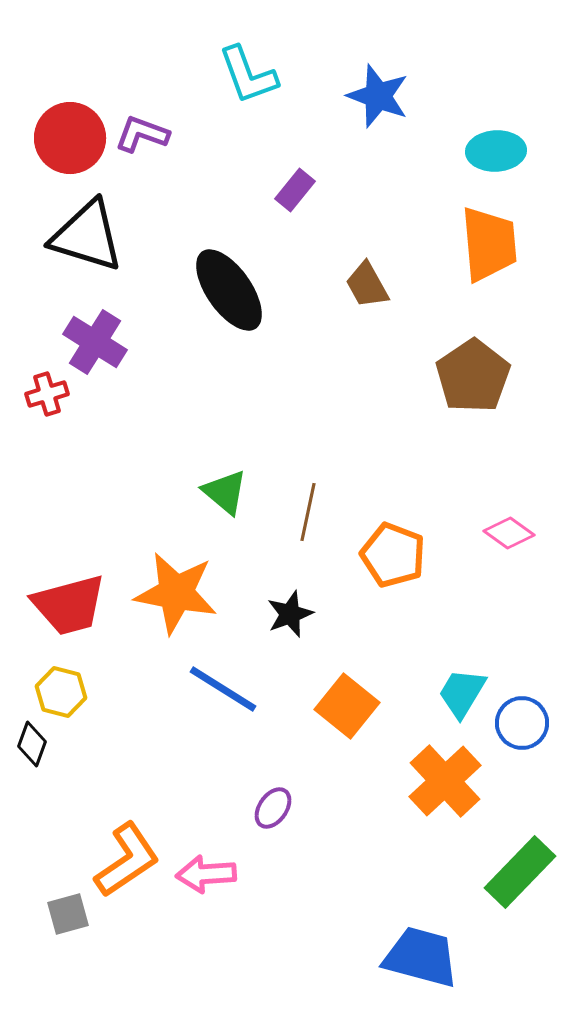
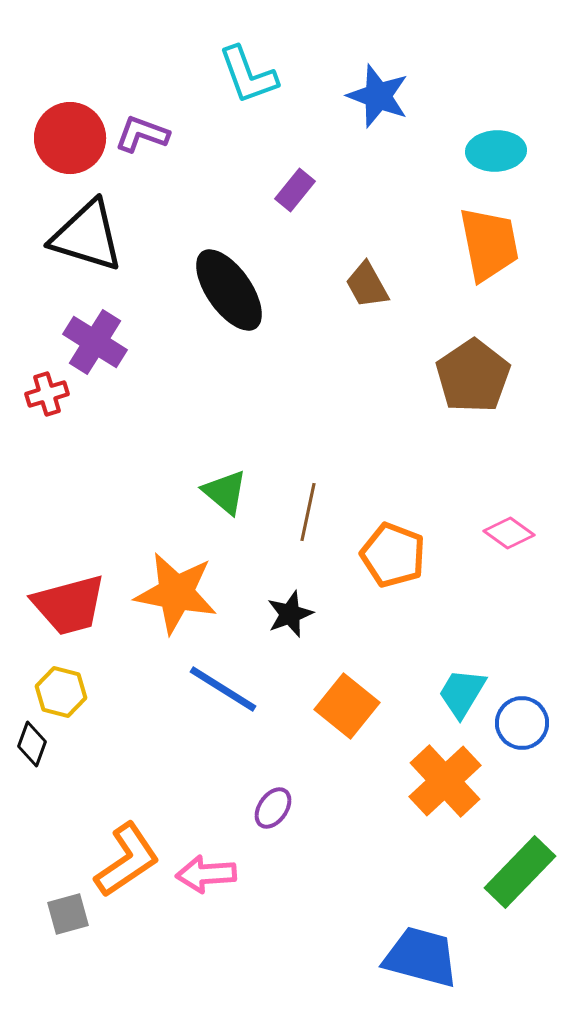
orange trapezoid: rotated 6 degrees counterclockwise
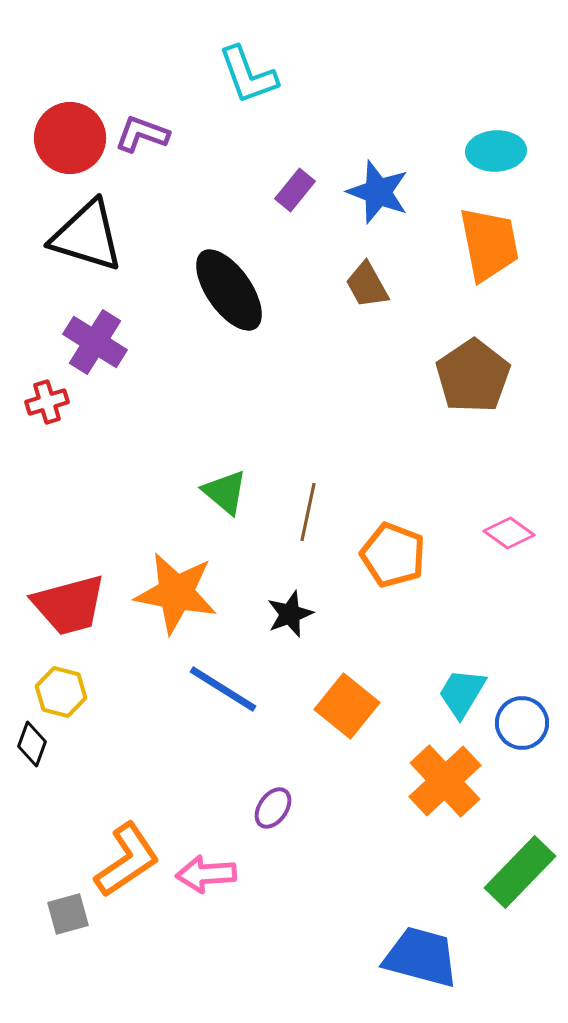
blue star: moved 96 px down
red cross: moved 8 px down
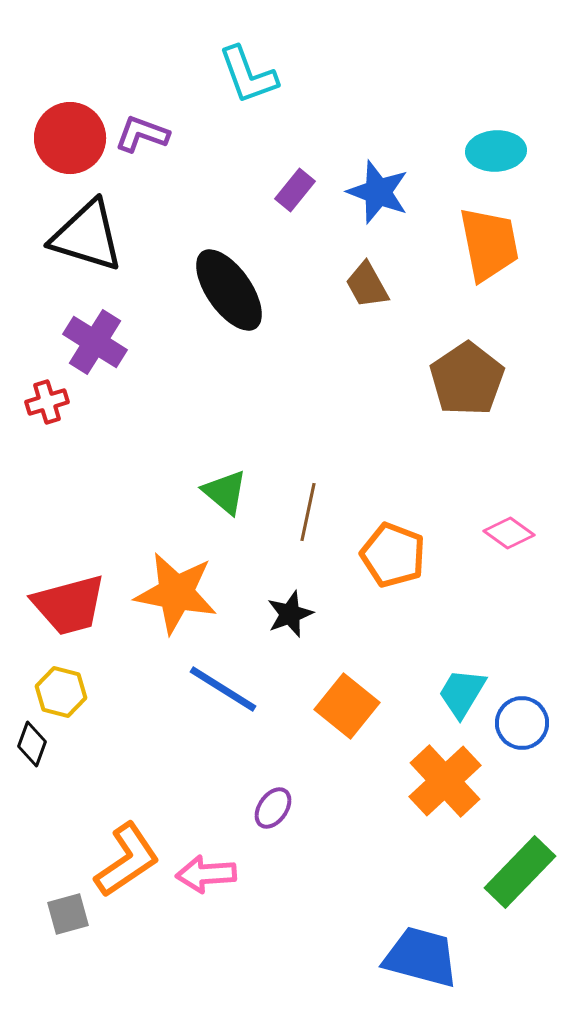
brown pentagon: moved 6 px left, 3 px down
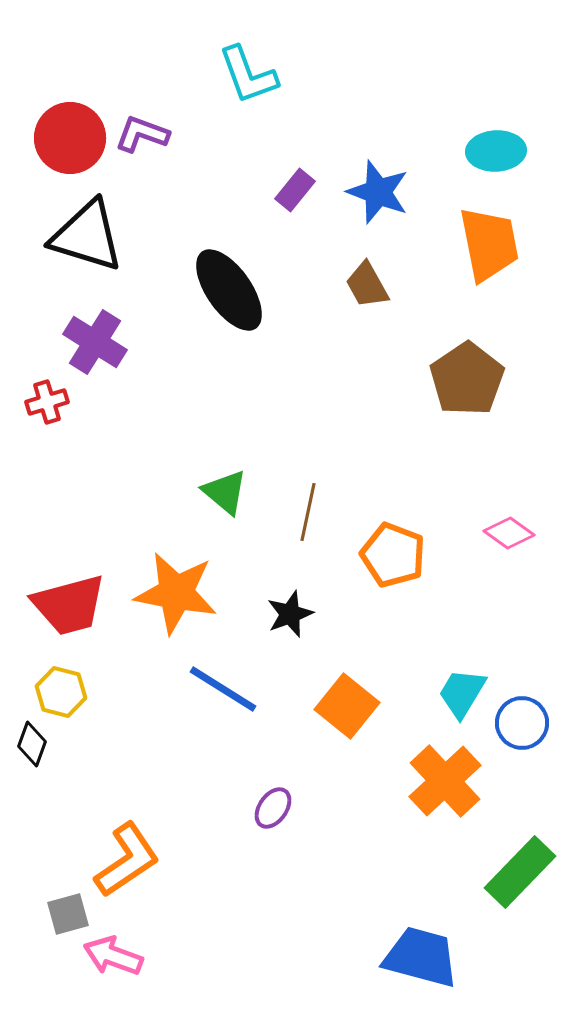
pink arrow: moved 93 px left, 82 px down; rotated 24 degrees clockwise
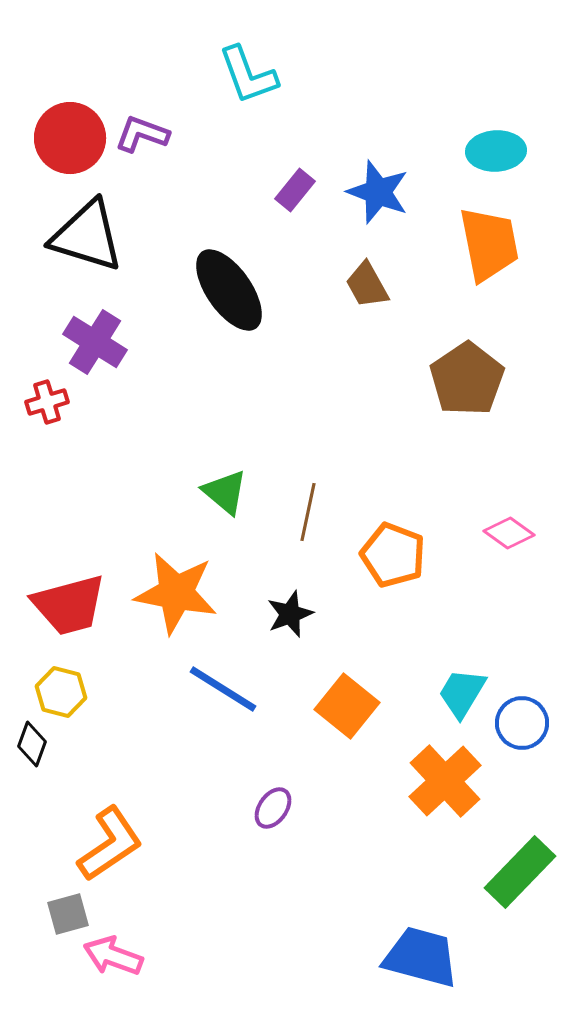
orange L-shape: moved 17 px left, 16 px up
